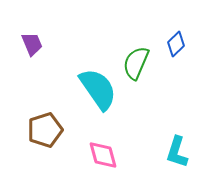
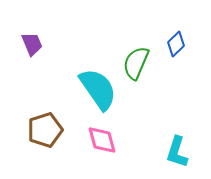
pink diamond: moved 1 px left, 15 px up
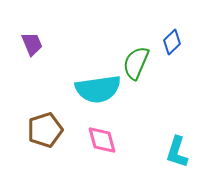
blue diamond: moved 4 px left, 2 px up
cyan semicircle: rotated 117 degrees clockwise
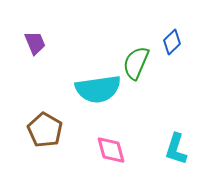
purple trapezoid: moved 3 px right, 1 px up
brown pentagon: rotated 24 degrees counterclockwise
pink diamond: moved 9 px right, 10 px down
cyan L-shape: moved 1 px left, 3 px up
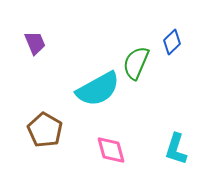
cyan semicircle: rotated 21 degrees counterclockwise
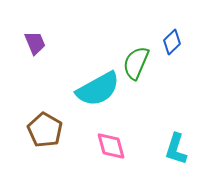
pink diamond: moved 4 px up
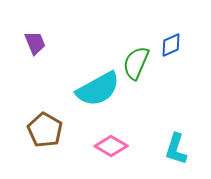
blue diamond: moved 1 px left, 3 px down; rotated 20 degrees clockwise
pink diamond: rotated 44 degrees counterclockwise
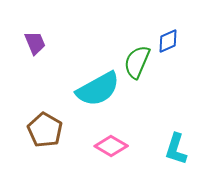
blue diamond: moved 3 px left, 4 px up
green semicircle: moved 1 px right, 1 px up
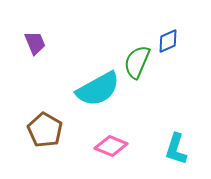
pink diamond: rotated 8 degrees counterclockwise
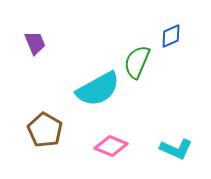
blue diamond: moved 3 px right, 5 px up
cyan L-shape: rotated 84 degrees counterclockwise
